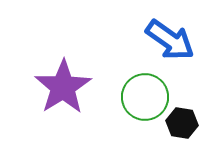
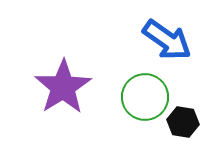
blue arrow: moved 3 px left
black hexagon: moved 1 px right, 1 px up
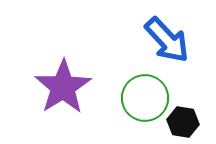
blue arrow: rotated 12 degrees clockwise
green circle: moved 1 px down
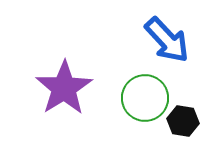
purple star: moved 1 px right, 1 px down
black hexagon: moved 1 px up
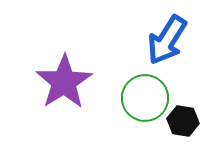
blue arrow: rotated 75 degrees clockwise
purple star: moved 6 px up
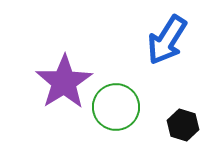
green circle: moved 29 px left, 9 px down
black hexagon: moved 4 px down; rotated 8 degrees clockwise
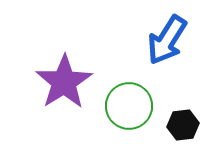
green circle: moved 13 px right, 1 px up
black hexagon: rotated 24 degrees counterclockwise
